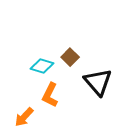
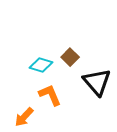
cyan diamond: moved 1 px left, 1 px up
black triangle: moved 1 px left
orange L-shape: rotated 130 degrees clockwise
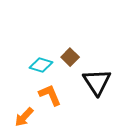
black triangle: rotated 8 degrees clockwise
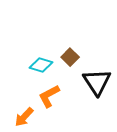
orange L-shape: moved 1 px left, 1 px down; rotated 95 degrees counterclockwise
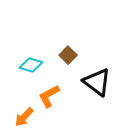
brown square: moved 2 px left, 2 px up
cyan diamond: moved 10 px left
black triangle: rotated 20 degrees counterclockwise
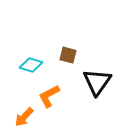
brown square: rotated 30 degrees counterclockwise
black triangle: rotated 28 degrees clockwise
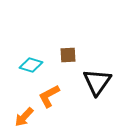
brown square: rotated 18 degrees counterclockwise
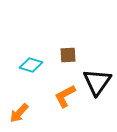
orange L-shape: moved 16 px right
orange arrow: moved 5 px left, 4 px up
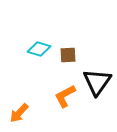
cyan diamond: moved 8 px right, 16 px up
